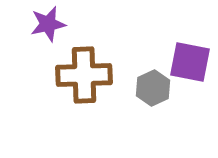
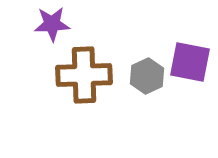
purple star: moved 4 px right; rotated 9 degrees clockwise
gray hexagon: moved 6 px left, 12 px up
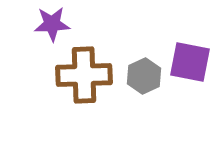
gray hexagon: moved 3 px left
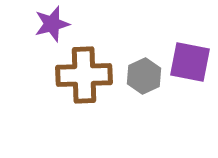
purple star: rotated 12 degrees counterclockwise
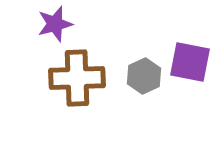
purple star: moved 3 px right
brown cross: moved 7 px left, 3 px down
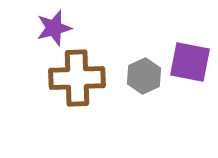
purple star: moved 1 px left, 4 px down
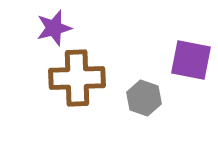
purple square: moved 1 px right, 2 px up
gray hexagon: moved 22 px down; rotated 16 degrees counterclockwise
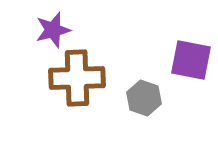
purple star: moved 1 px left, 2 px down
